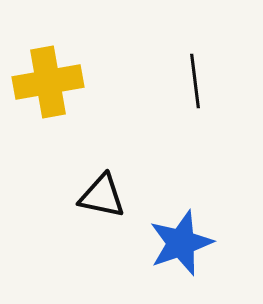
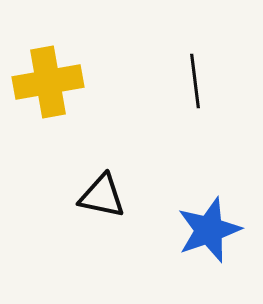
blue star: moved 28 px right, 13 px up
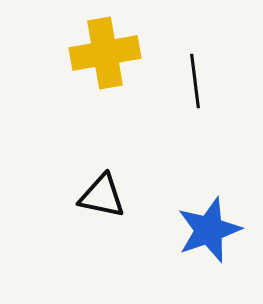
yellow cross: moved 57 px right, 29 px up
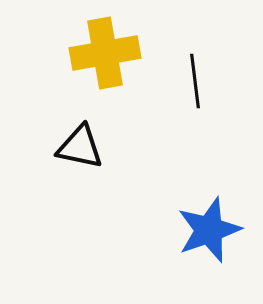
black triangle: moved 22 px left, 49 px up
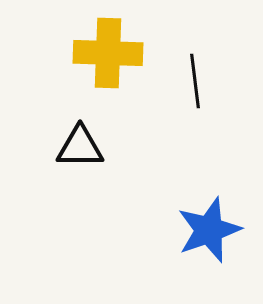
yellow cross: moved 3 px right; rotated 12 degrees clockwise
black triangle: rotated 12 degrees counterclockwise
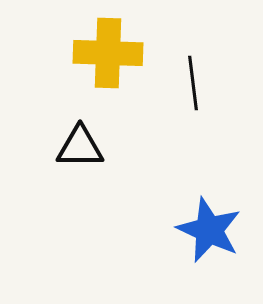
black line: moved 2 px left, 2 px down
blue star: rotated 28 degrees counterclockwise
